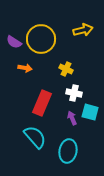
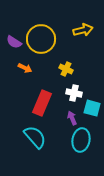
orange arrow: rotated 16 degrees clockwise
cyan square: moved 2 px right, 4 px up
cyan ellipse: moved 13 px right, 11 px up
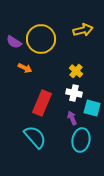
yellow cross: moved 10 px right, 2 px down; rotated 16 degrees clockwise
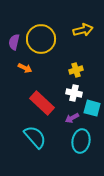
purple semicircle: rotated 70 degrees clockwise
yellow cross: moved 1 px up; rotated 32 degrees clockwise
red rectangle: rotated 70 degrees counterclockwise
purple arrow: rotated 96 degrees counterclockwise
cyan ellipse: moved 1 px down
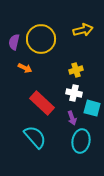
purple arrow: rotated 80 degrees counterclockwise
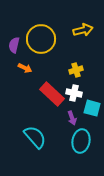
purple semicircle: moved 3 px down
red rectangle: moved 10 px right, 9 px up
